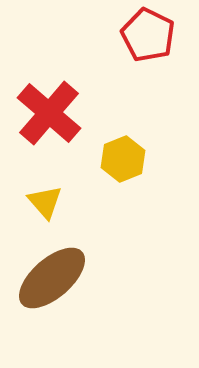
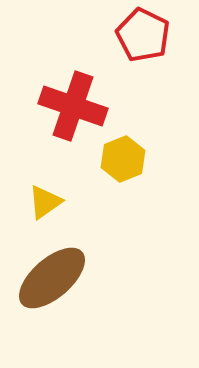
red pentagon: moved 5 px left
red cross: moved 24 px right, 7 px up; rotated 22 degrees counterclockwise
yellow triangle: rotated 36 degrees clockwise
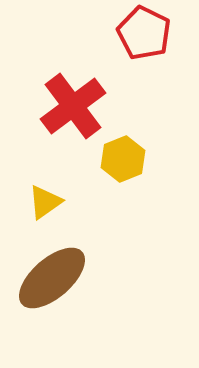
red pentagon: moved 1 px right, 2 px up
red cross: rotated 34 degrees clockwise
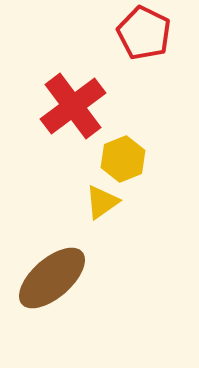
yellow triangle: moved 57 px right
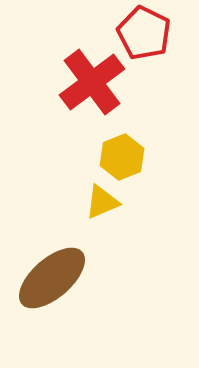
red cross: moved 19 px right, 24 px up
yellow hexagon: moved 1 px left, 2 px up
yellow triangle: rotated 12 degrees clockwise
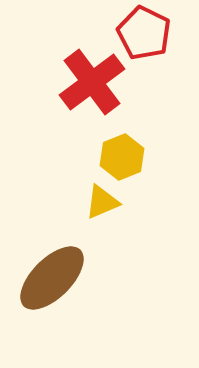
brown ellipse: rotated 4 degrees counterclockwise
